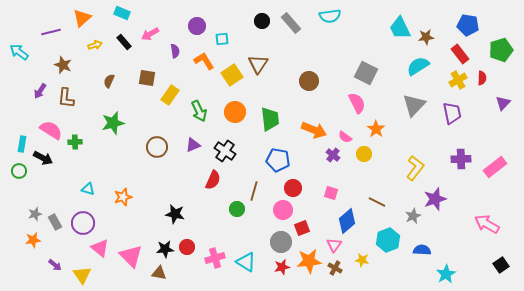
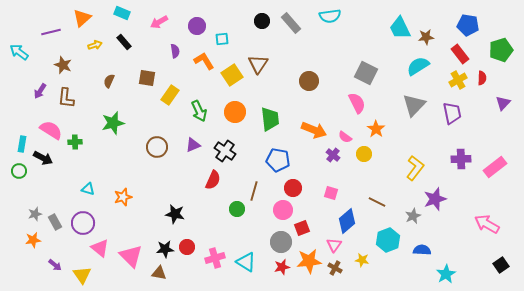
pink arrow at (150, 34): moved 9 px right, 12 px up
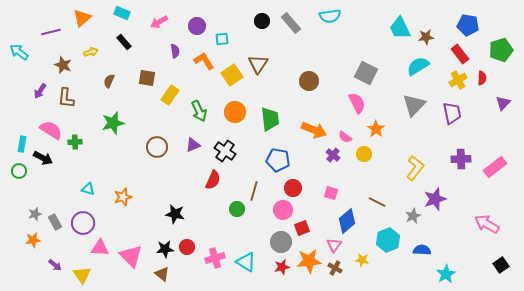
yellow arrow at (95, 45): moved 4 px left, 7 px down
pink triangle at (100, 248): rotated 36 degrees counterclockwise
brown triangle at (159, 273): moved 3 px right, 1 px down; rotated 28 degrees clockwise
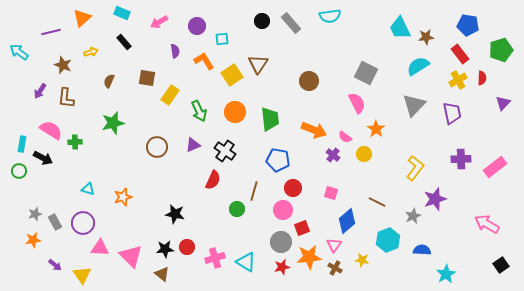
orange star at (309, 261): moved 4 px up
